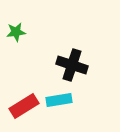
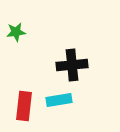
black cross: rotated 24 degrees counterclockwise
red rectangle: rotated 52 degrees counterclockwise
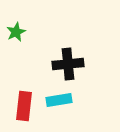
green star: rotated 18 degrees counterclockwise
black cross: moved 4 px left, 1 px up
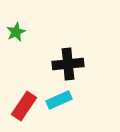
cyan rectangle: rotated 15 degrees counterclockwise
red rectangle: rotated 28 degrees clockwise
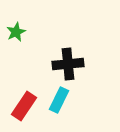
cyan rectangle: rotated 40 degrees counterclockwise
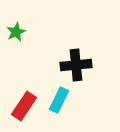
black cross: moved 8 px right, 1 px down
